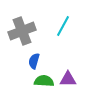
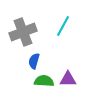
gray cross: moved 1 px right, 1 px down
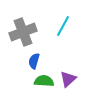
purple triangle: rotated 42 degrees counterclockwise
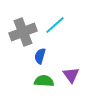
cyan line: moved 8 px left, 1 px up; rotated 20 degrees clockwise
blue semicircle: moved 6 px right, 5 px up
purple triangle: moved 3 px right, 4 px up; rotated 24 degrees counterclockwise
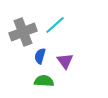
purple triangle: moved 6 px left, 14 px up
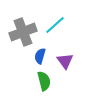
green semicircle: rotated 72 degrees clockwise
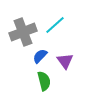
blue semicircle: rotated 28 degrees clockwise
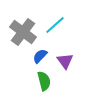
gray cross: rotated 32 degrees counterclockwise
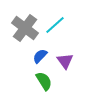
gray cross: moved 2 px right, 4 px up
green semicircle: rotated 18 degrees counterclockwise
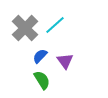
gray cross: rotated 8 degrees clockwise
green semicircle: moved 2 px left, 1 px up
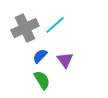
gray cross: rotated 20 degrees clockwise
purple triangle: moved 1 px up
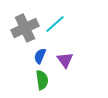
cyan line: moved 1 px up
blue semicircle: rotated 21 degrees counterclockwise
green semicircle: rotated 24 degrees clockwise
